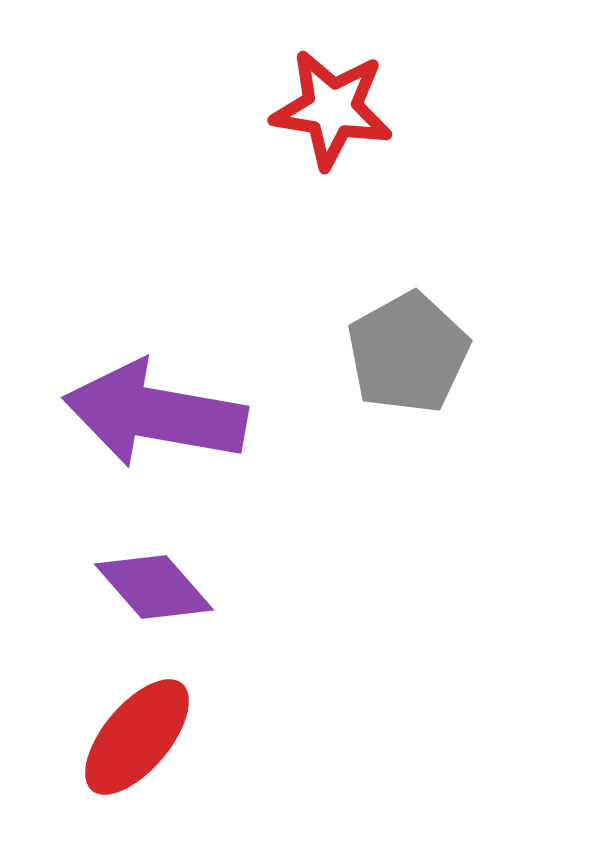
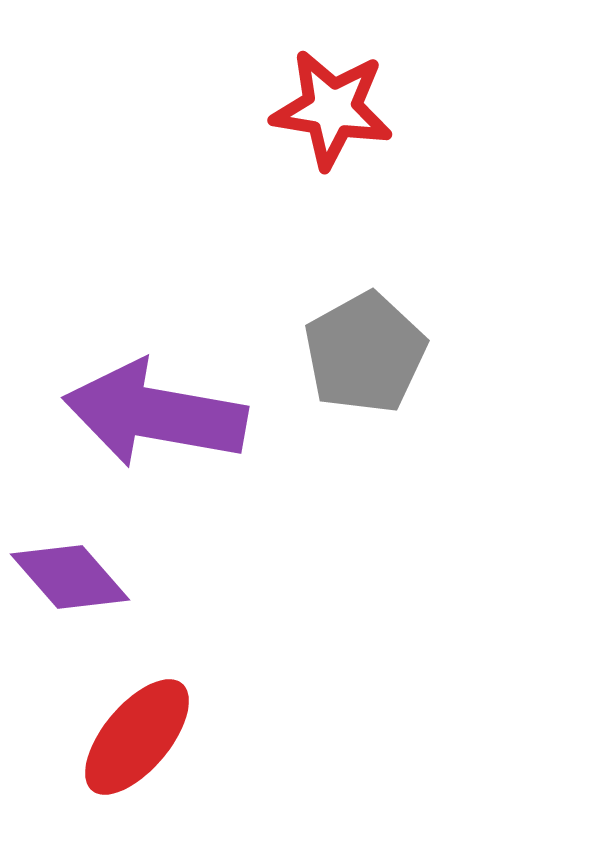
gray pentagon: moved 43 px left
purple diamond: moved 84 px left, 10 px up
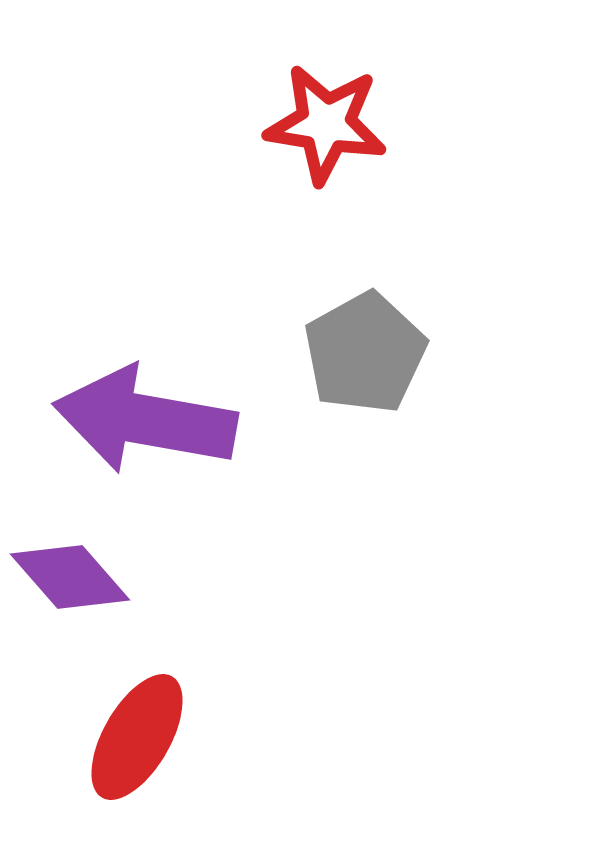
red star: moved 6 px left, 15 px down
purple arrow: moved 10 px left, 6 px down
red ellipse: rotated 10 degrees counterclockwise
